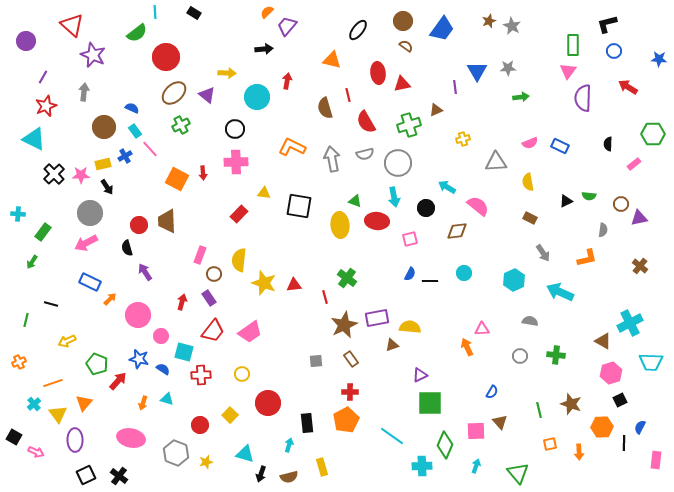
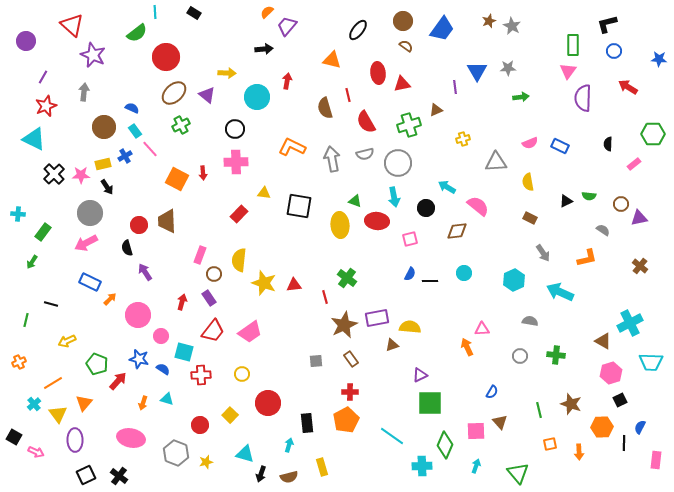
gray semicircle at (603, 230): rotated 64 degrees counterclockwise
orange line at (53, 383): rotated 12 degrees counterclockwise
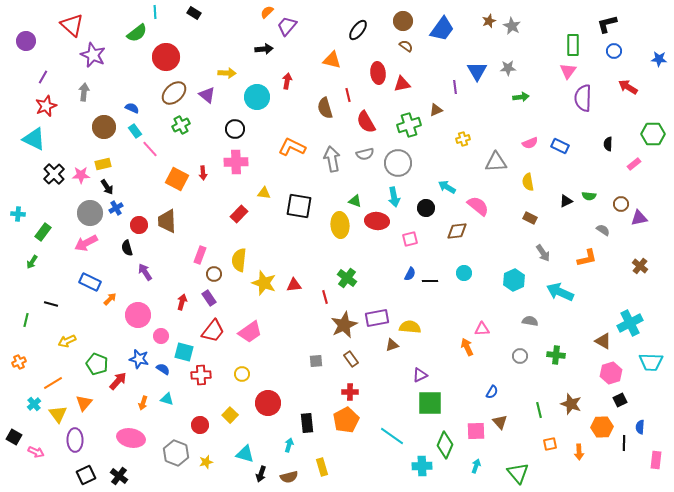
blue cross at (125, 156): moved 9 px left, 52 px down
blue semicircle at (640, 427): rotated 24 degrees counterclockwise
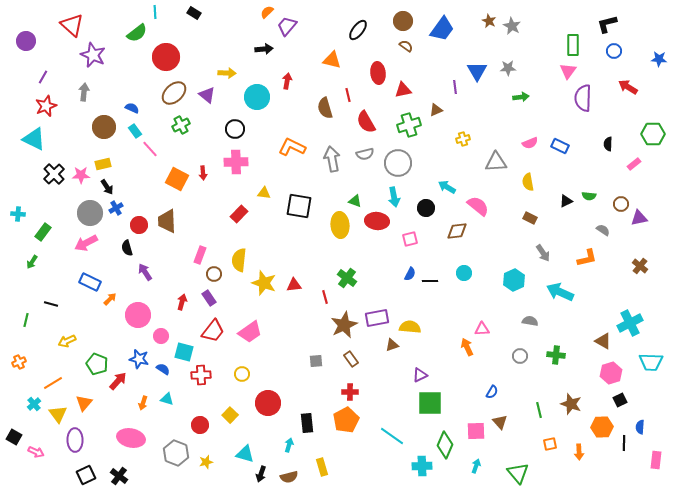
brown star at (489, 21): rotated 24 degrees counterclockwise
red triangle at (402, 84): moved 1 px right, 6 px down
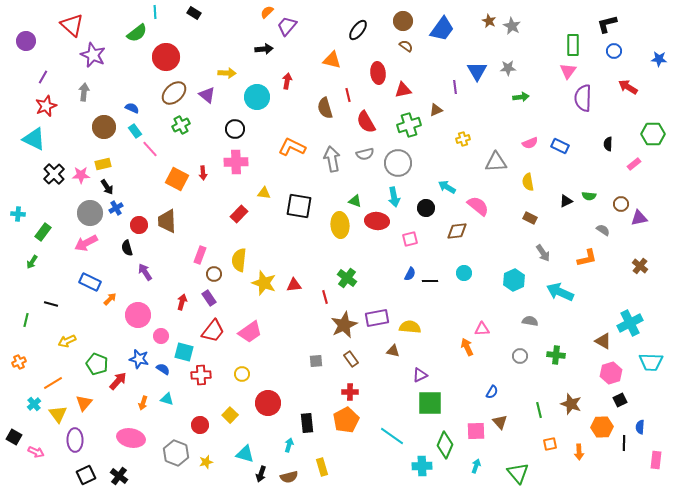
brown triangle at (392, 345): moved 1 px right, 6 px down; rotated 32 degrees clockwise
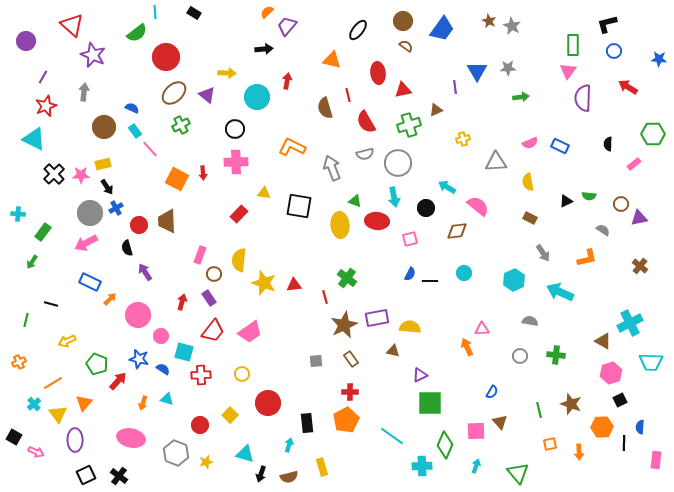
gray arrow at (332, 159): moved 9 px down; rotated 10 degrees counterclockwise
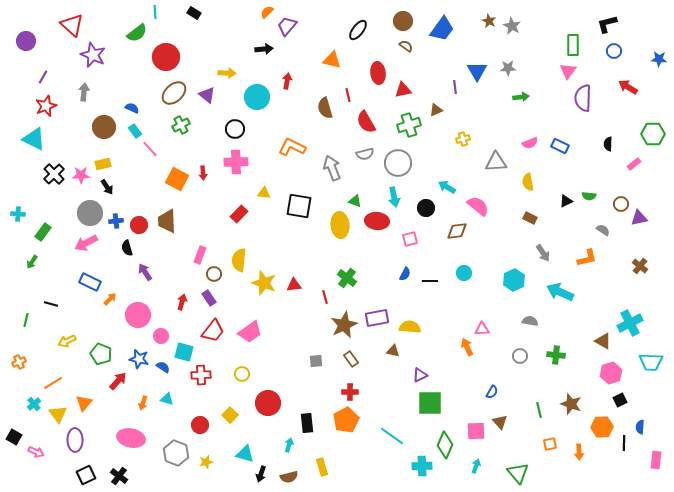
blue cross at (116, 208): moved 13 px down; rotated 24 degrees clockwise
blue semicircle at (410, 274): moved 5 px left
green pentagon at (97, 364): moved 4 px right, 10 px up
blue semicircle at (163, 369): moved 2 px up
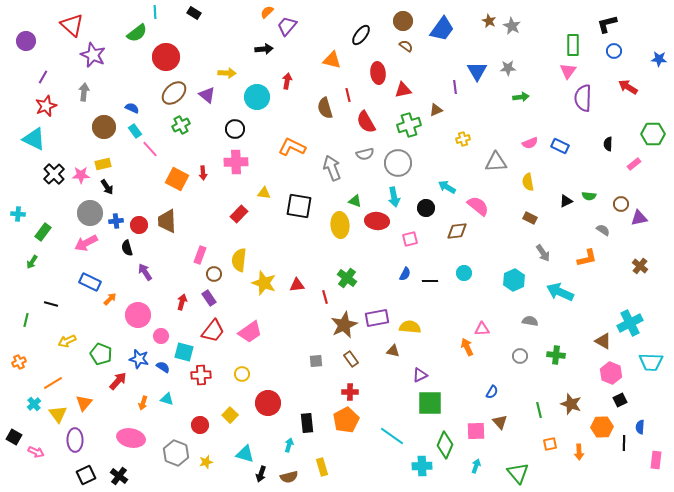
black ellipse at (358, 30): moved 3 px right, 5 px down
red triangle at (294, 285): moved 3 px right
pink hexagon at (611, 373): rotated 20 degrees counterclockwise
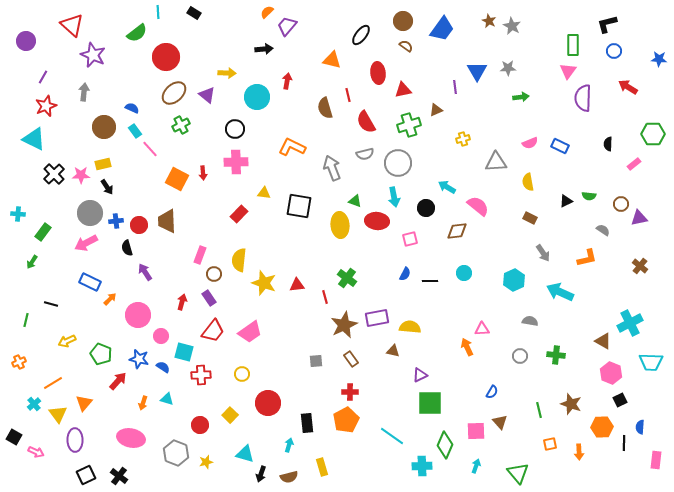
cyan line at (155, 12): moved 3 px right
